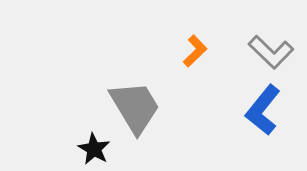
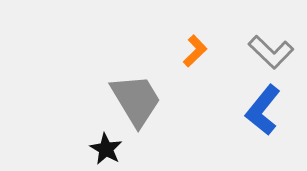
gray trapezoid: moved 1 px right, 7 px up
black star: moved 12 px right
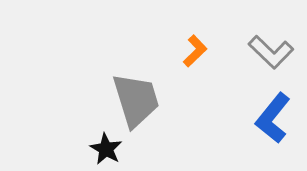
gray trapezoid: rotated 14 degrees clockwise
blue L-shape: moved 10 px right, 8 px down
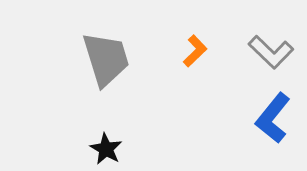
gray trapezoid: moved 30 px left, 41 px up
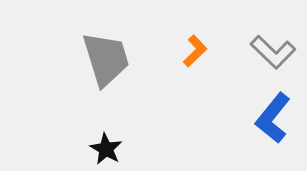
gray L-shape: moved 2 px right
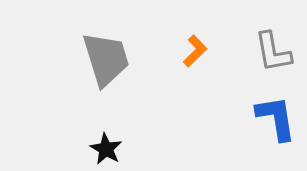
gray L-shape: rotated 36 degrees clockwise
blue L-shape: moved 3 px right; rotated 132 degrees clockwise
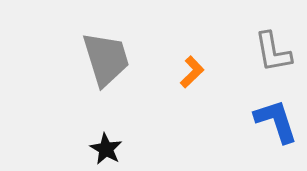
orange L-shape: moved 3 px left, 21 px down
blue L-shape: moved 3 px down; rotated 9 degrees counterclockwise
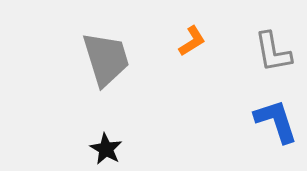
orange L-shape: moved 31 px up; rotated 12 degrees clockwise
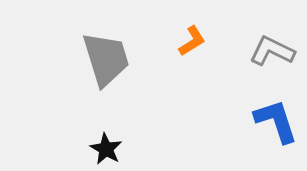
gray L-shape: moved 1 px left, 1 px up; rotated 126 degrees clockwise
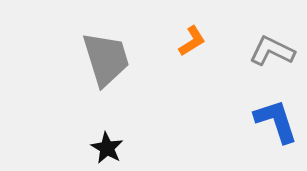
black star: moved 1 px right, 1 px up
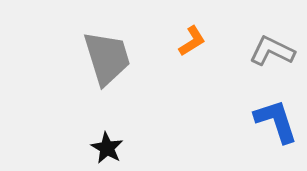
gray trapezoid: moved 1 px right, 1 px up
